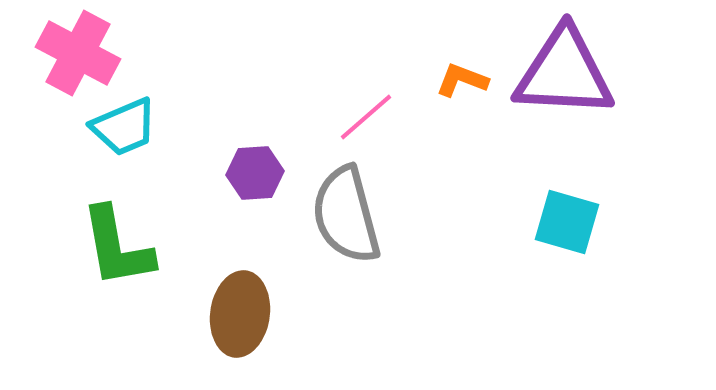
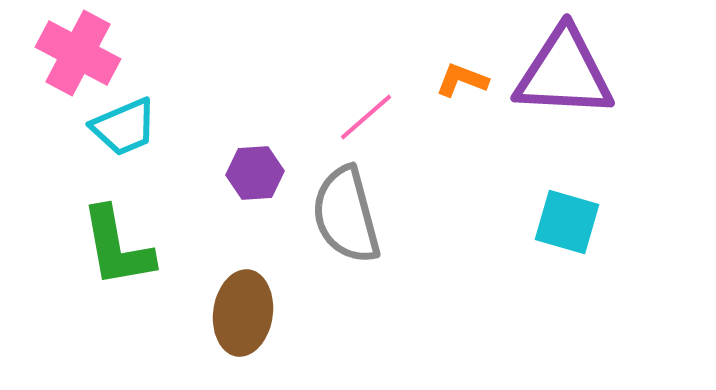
brown ellipse: moved 3 px right, 1 px up
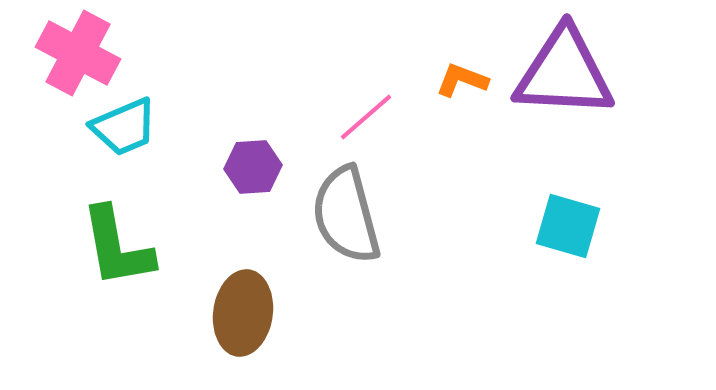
purple hexagon: moved 2 px left, 6 px up
cyan square: moved 1 px right, 4 px down
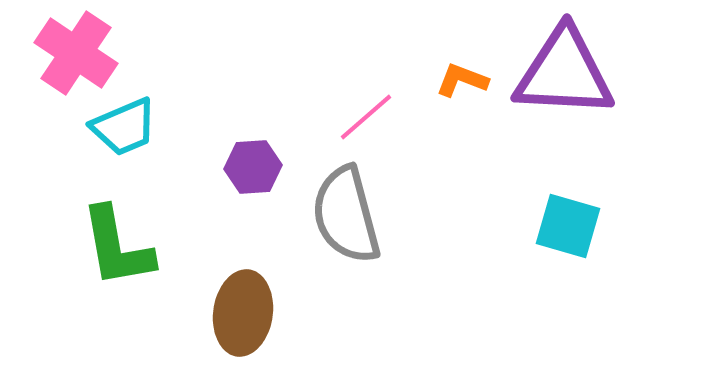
pink cross: moved 2 px left; rotated 6 degrees clockwise
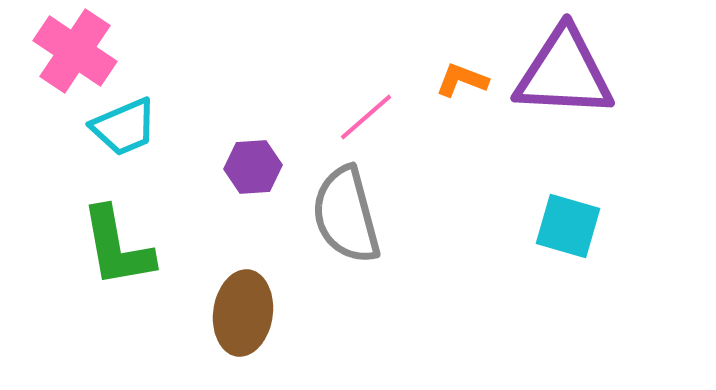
pink cross: moved 1 px left, 2 px up
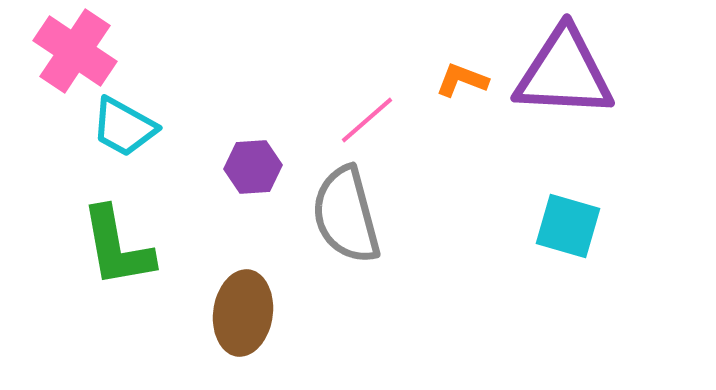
pink line: moved 1 px right, 3 px down
cyan trapezoid: rotated 52 degrees clockwise
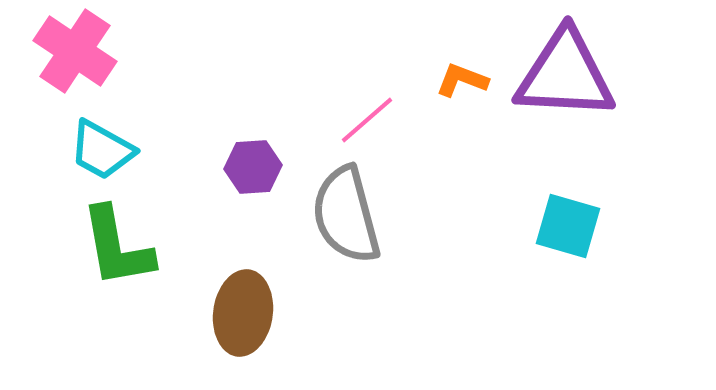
purple triangle: moved 1 px right, 2 px down
cyan trapezoid: moved 22 px left, 23 px down
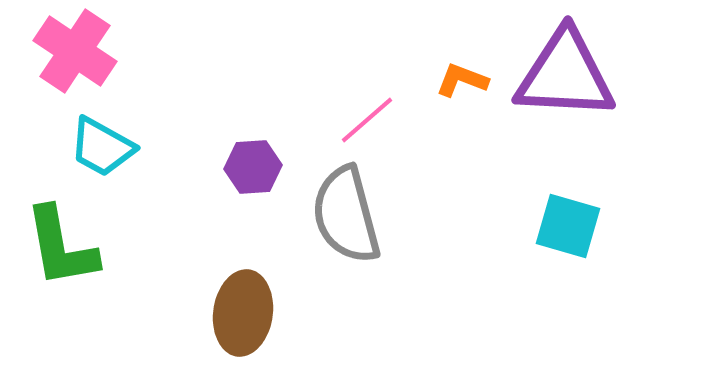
cyan trapezoid: moved 3 px up
green L-shape: moved 56 px left
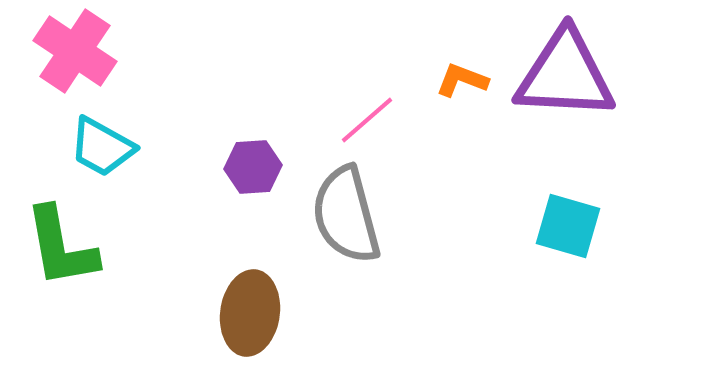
brown ellipse: moved 7 px right
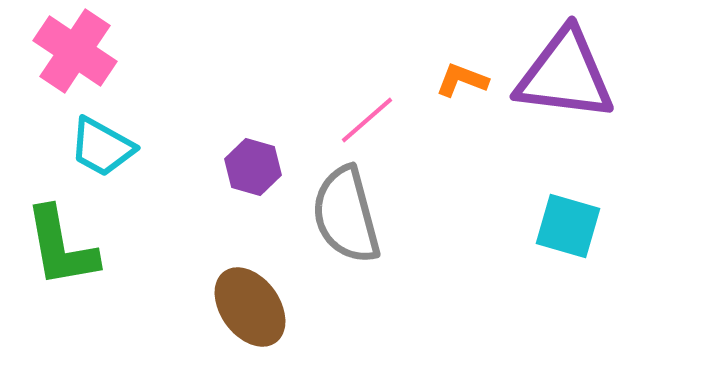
purple triangle: rotated 4 degrees clockwise
purple hexagon: rotated 20 degrees clockwise
brown ellipse: moved 6 px up; rotated 44 degrees counterclockwise
